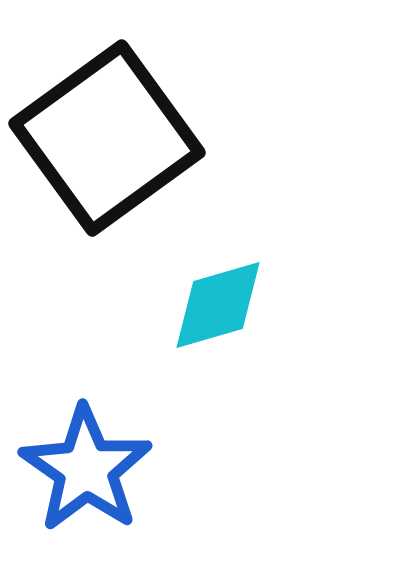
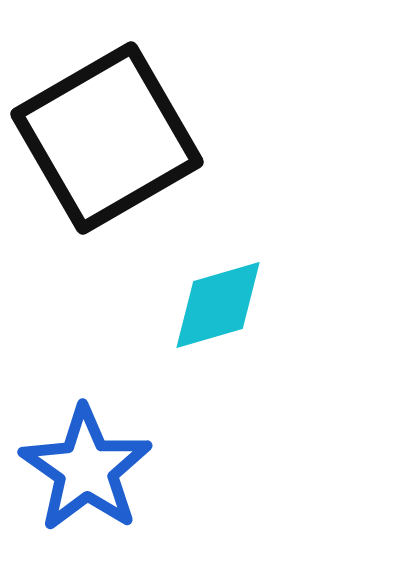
black square: rotated 6 degrees clockwise
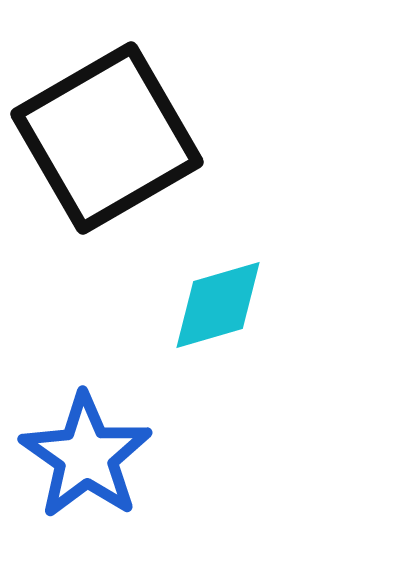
blue star: moved 13 px up
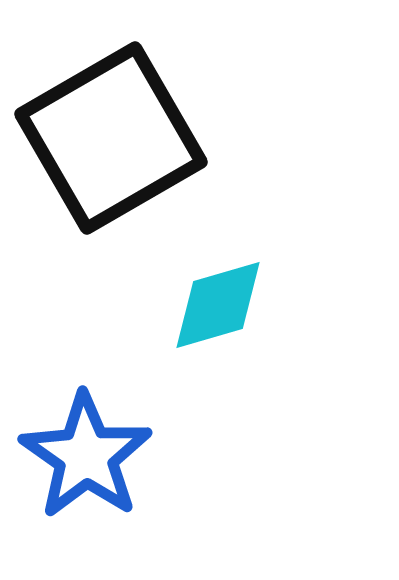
black square: moved 4 px right
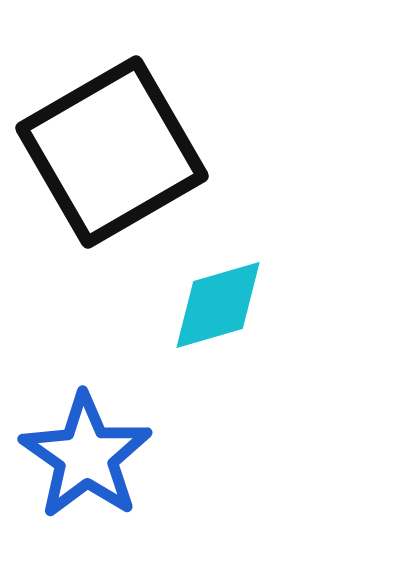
black square: moved 1 px right, 14 px down
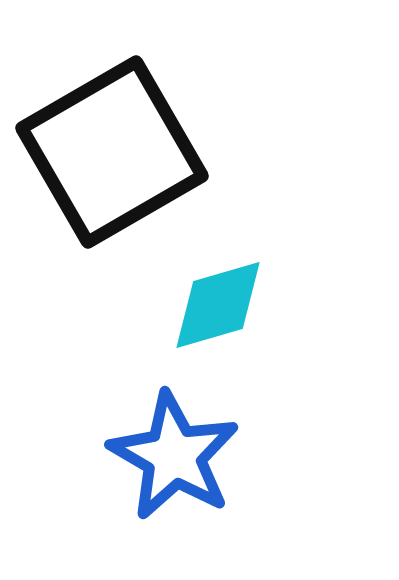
blue star: moved 88 px right; rotated 5 degrees counterclockwise
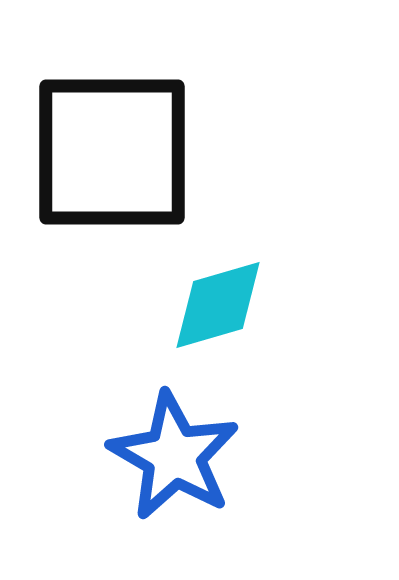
black square: rotated 30 degrees clockwise
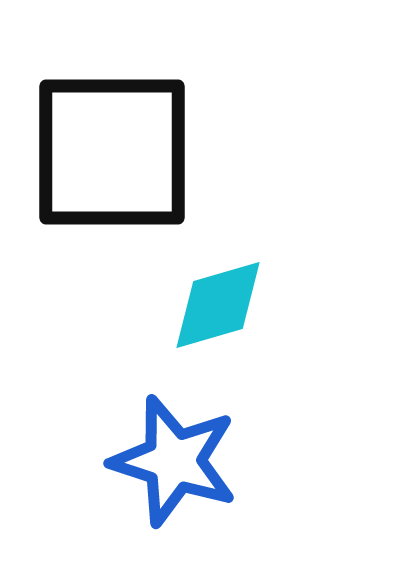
blue star: moved 5 px down; rotated 12 degrees counterclockwise
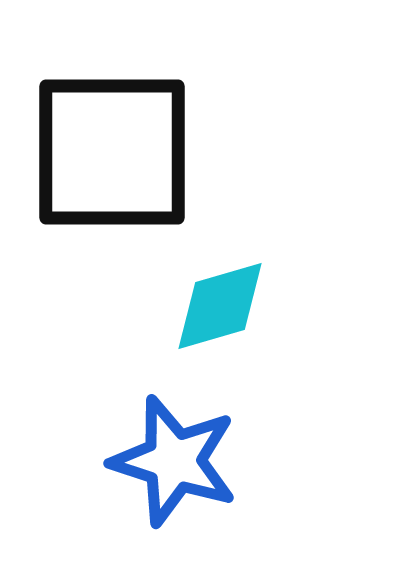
cyan diamond: moved 2 px right, 1 px down
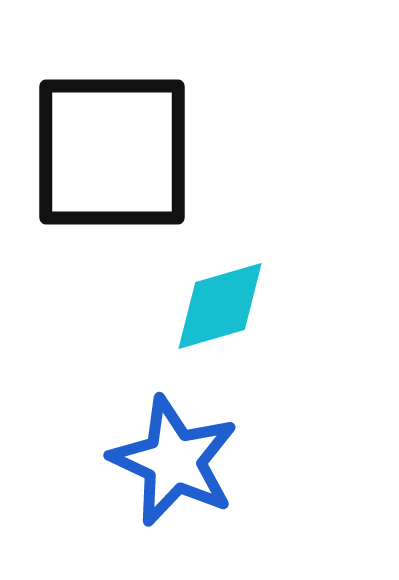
blue star: rotated 7 degrees clockwise
